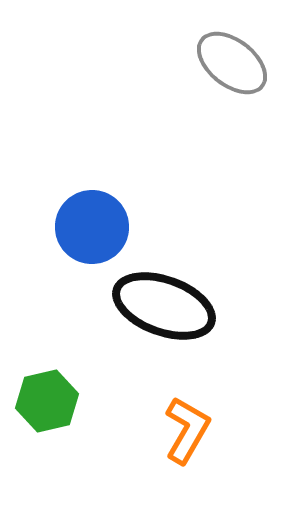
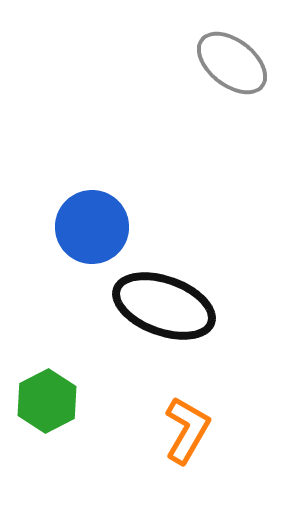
green hexagon: rotated 14 degrees counterclockwise
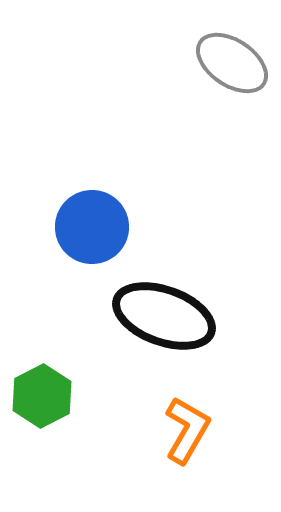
gray ellipse: rotated 4 degrees counterclockwise
black ellipse: moved 10 px down
green hexagon: moved 5 px left, 5 px up
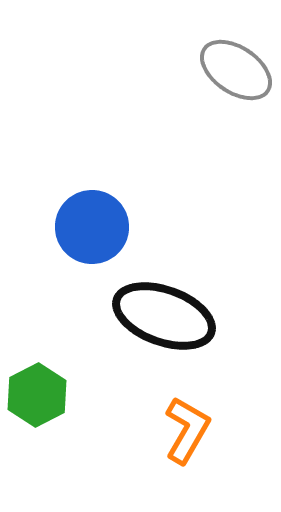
gray ellipse: moved 4 px right, 7 px down
green hexagon: moved 5 px left, 1 px up
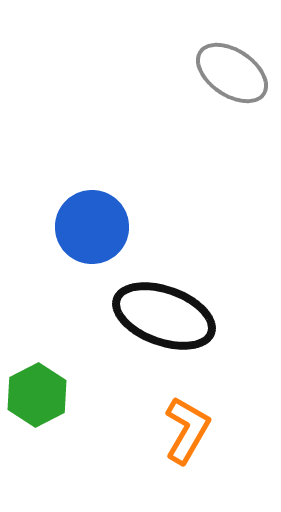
gray ellipse: moved 4 px left, 3 px down
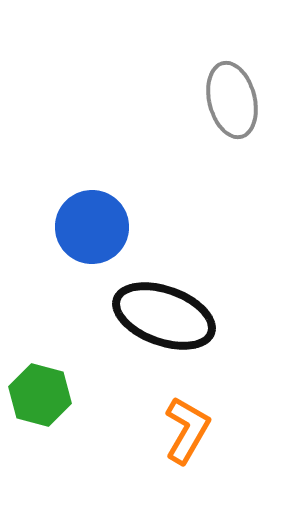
gray ellipse: moved 27 px down; rotated 42 degrees clockwise
green hexagon: moved 3 px right; rotated 18 degrees counterclockwise
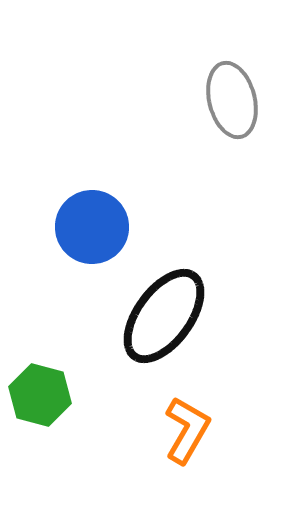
black ellipse: rotated 74 degrees counterclockwise
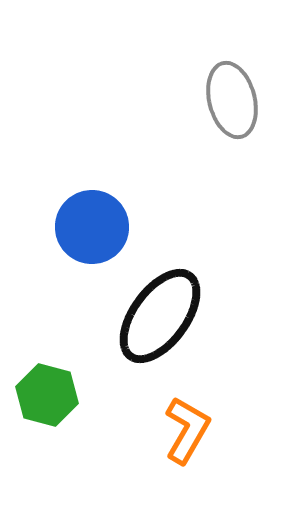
black ellipse: moved 4 px left
green hexagon: moved 7 px right
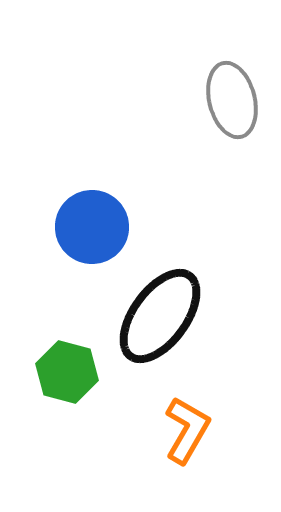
green hexagon: moved 20 px right, 23 px up
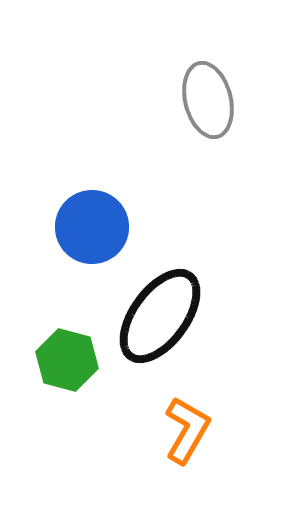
gray ellipse: moved 24 px left
green hexagon: moved 12 px up
